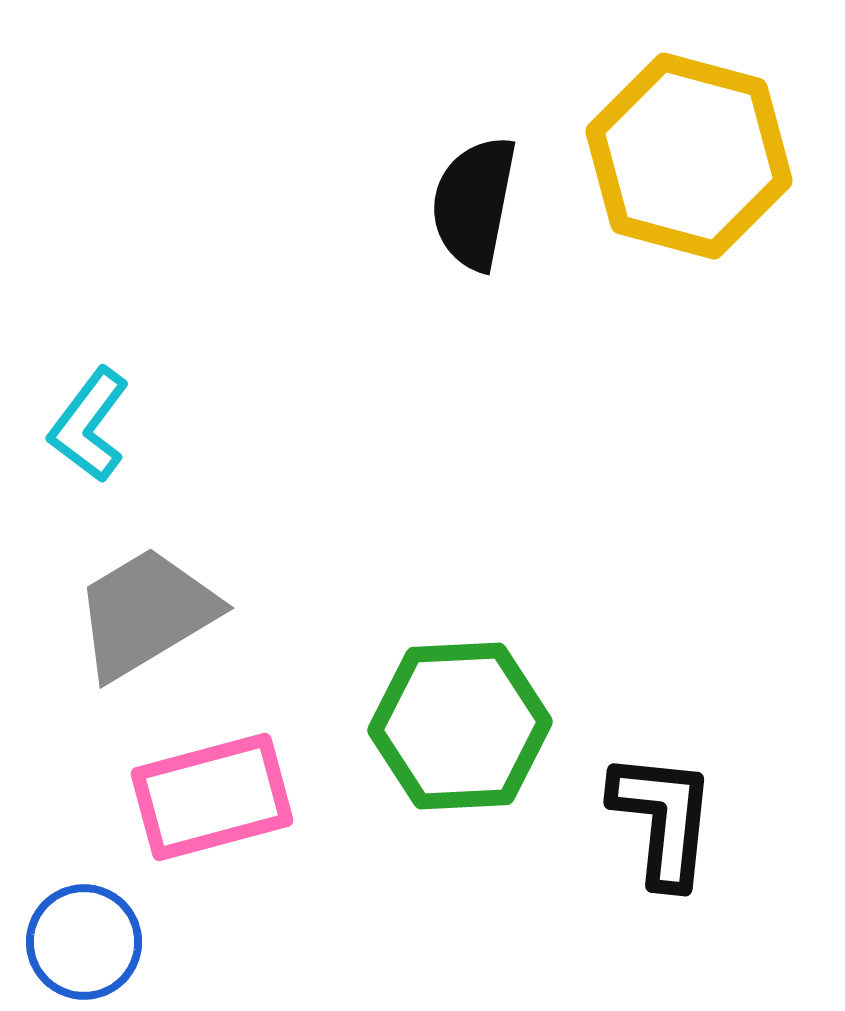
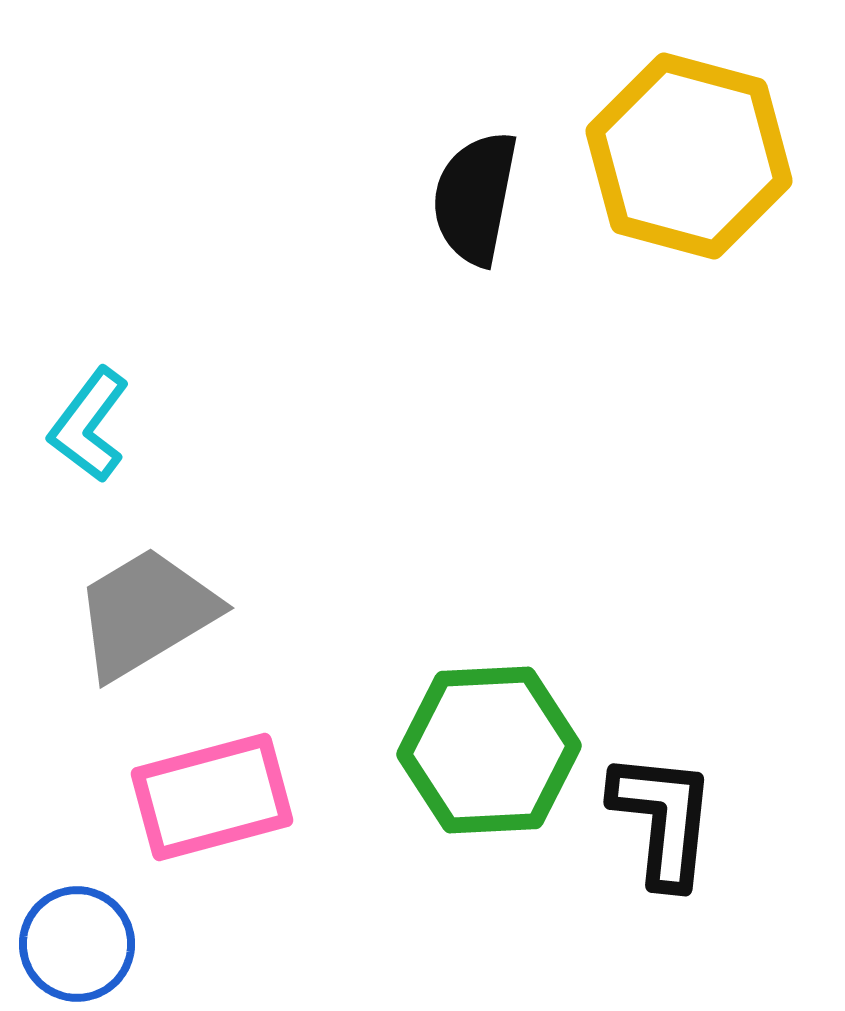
black semicircle: moved 1 px right, 5 px up
green hexagon: moved 29 px right, 24 px down
blue circle: moved 7 px left, 2 px down
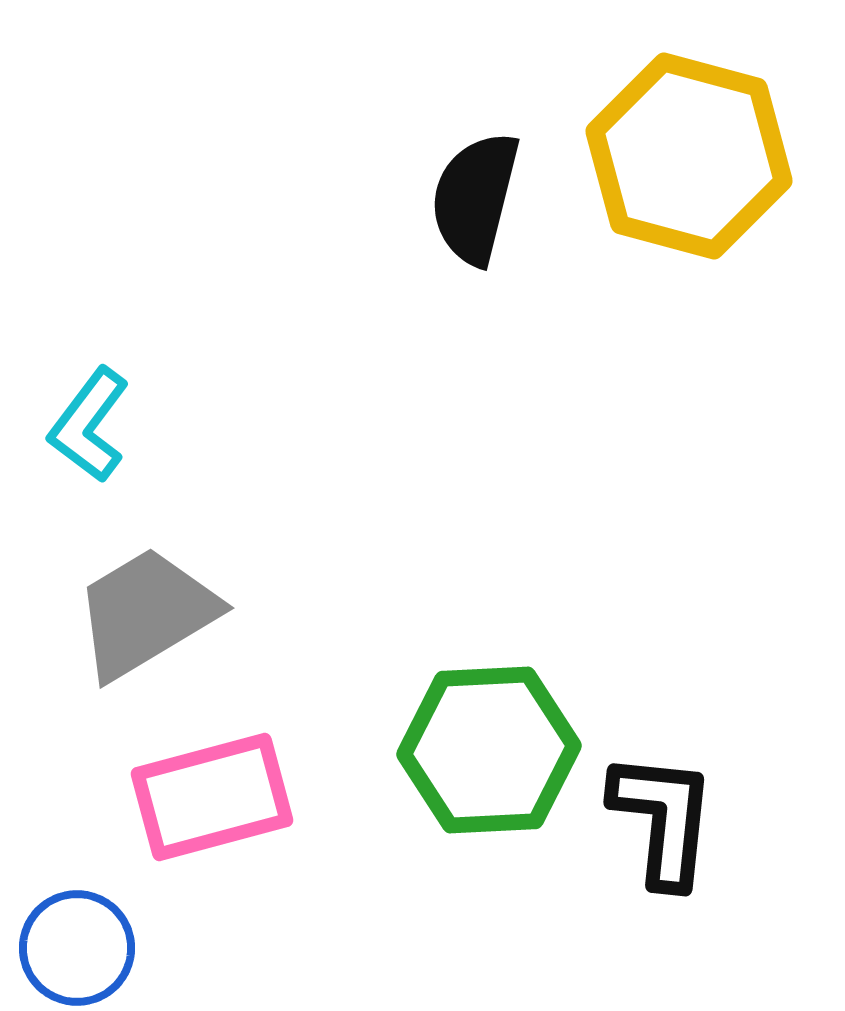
black semicircle: rotated 3 degrees clockwise
blue circle: moved 4 px down
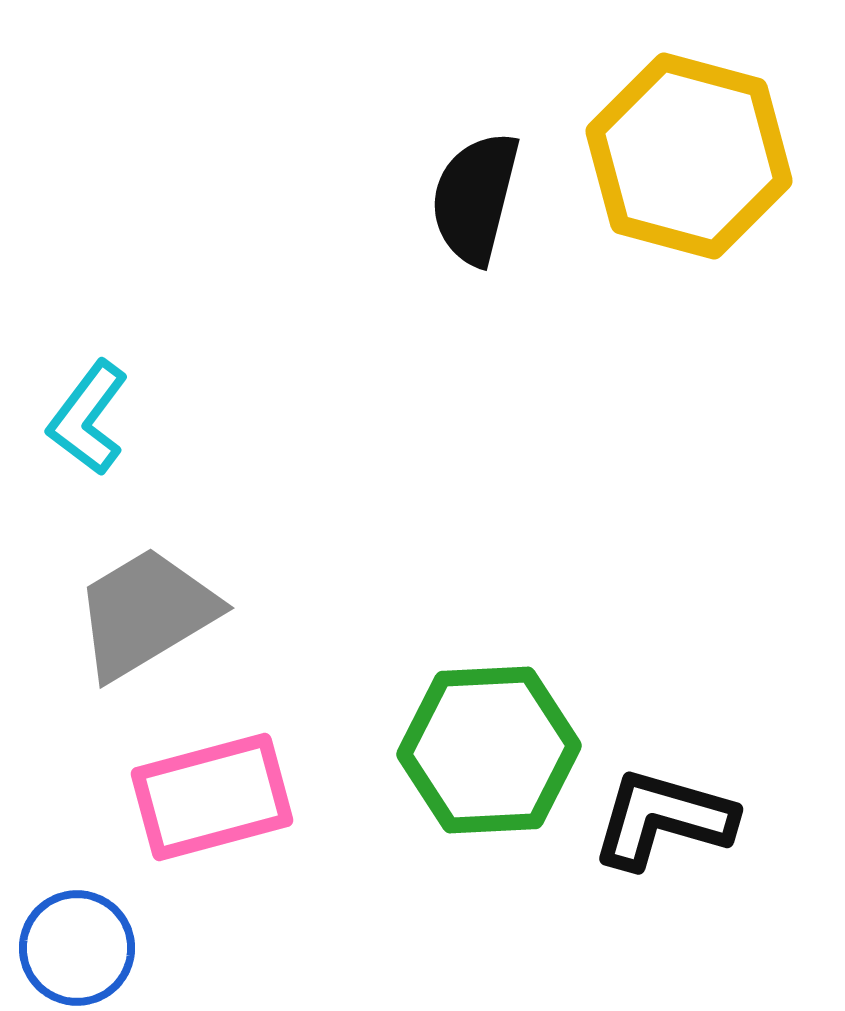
cyan L-shape: moved 1 px left, 7 px up
black L-shape: rotated 80 degrees counterclockwise
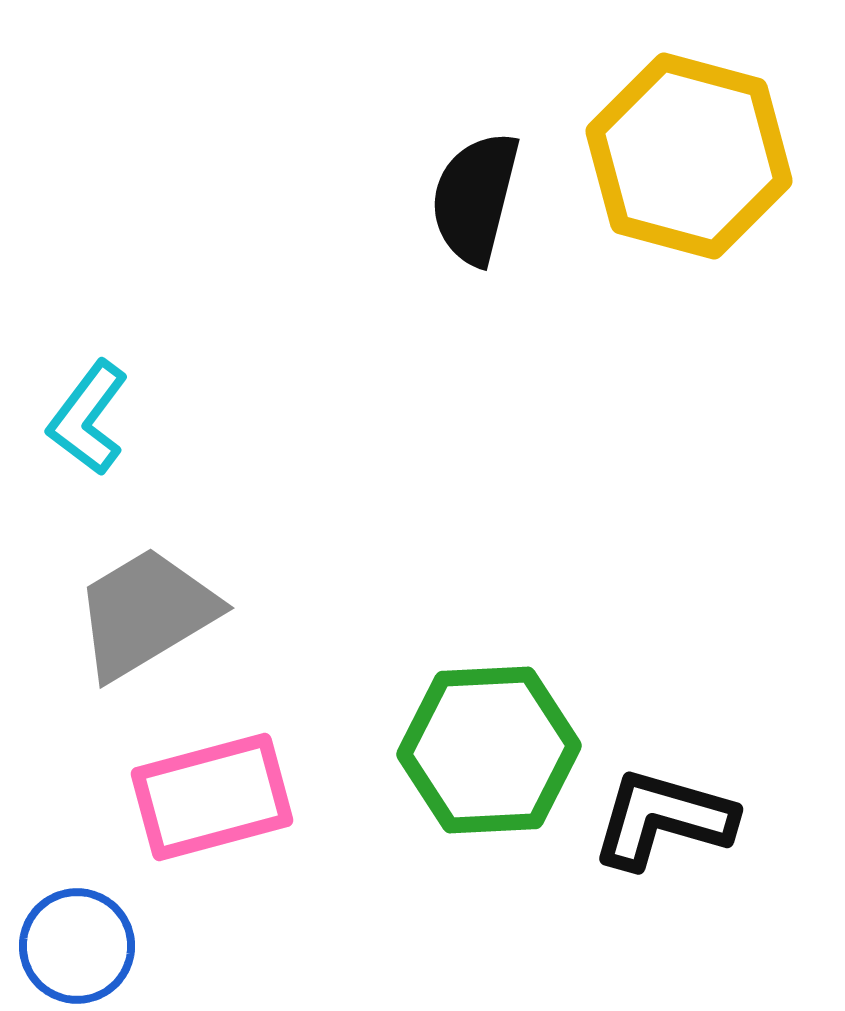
blue circle: moved 2 px up
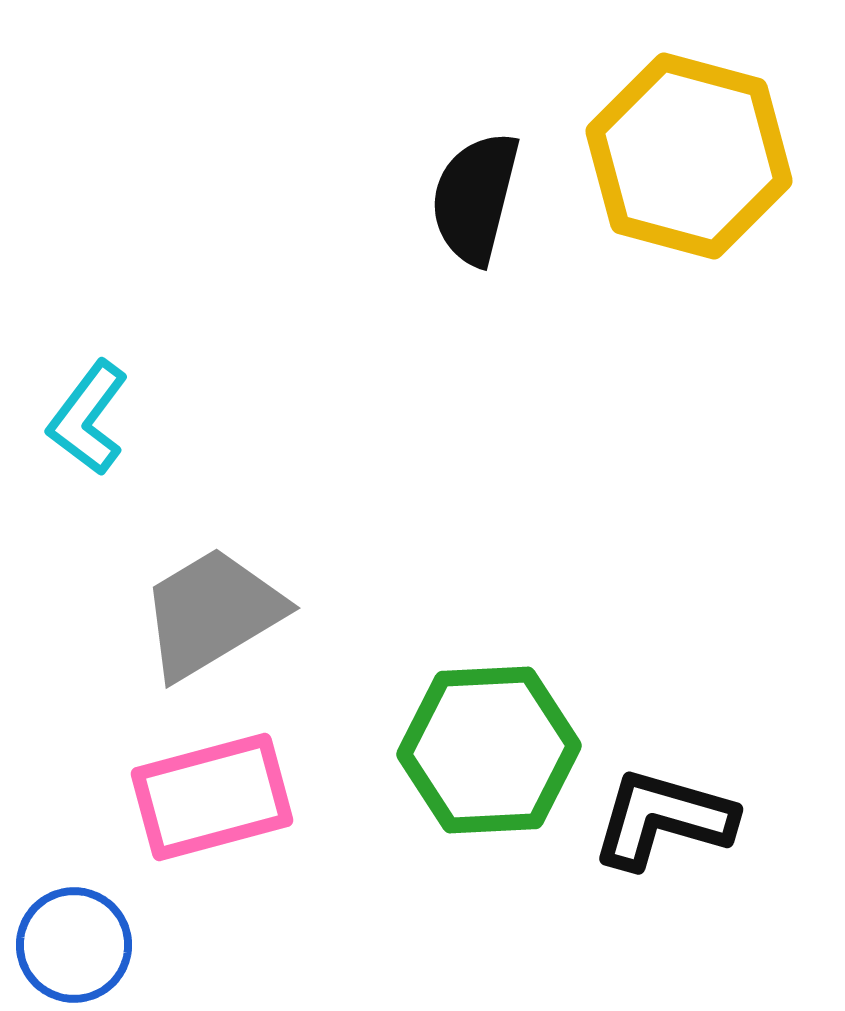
gray trapezoid: moved 66 px right
blue circle: moved 3 px left, 1 px up
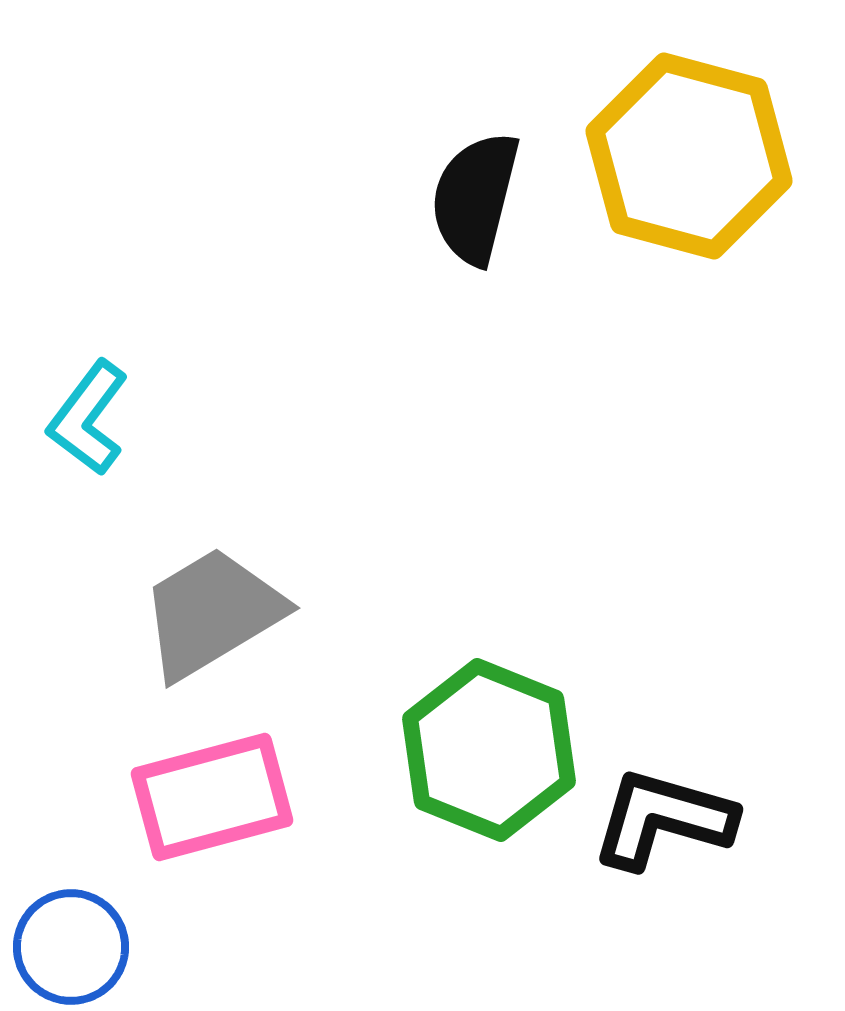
green hexagon: rotated 25 degrees clockwise
blue circle: moved 3 px left, 2 px down
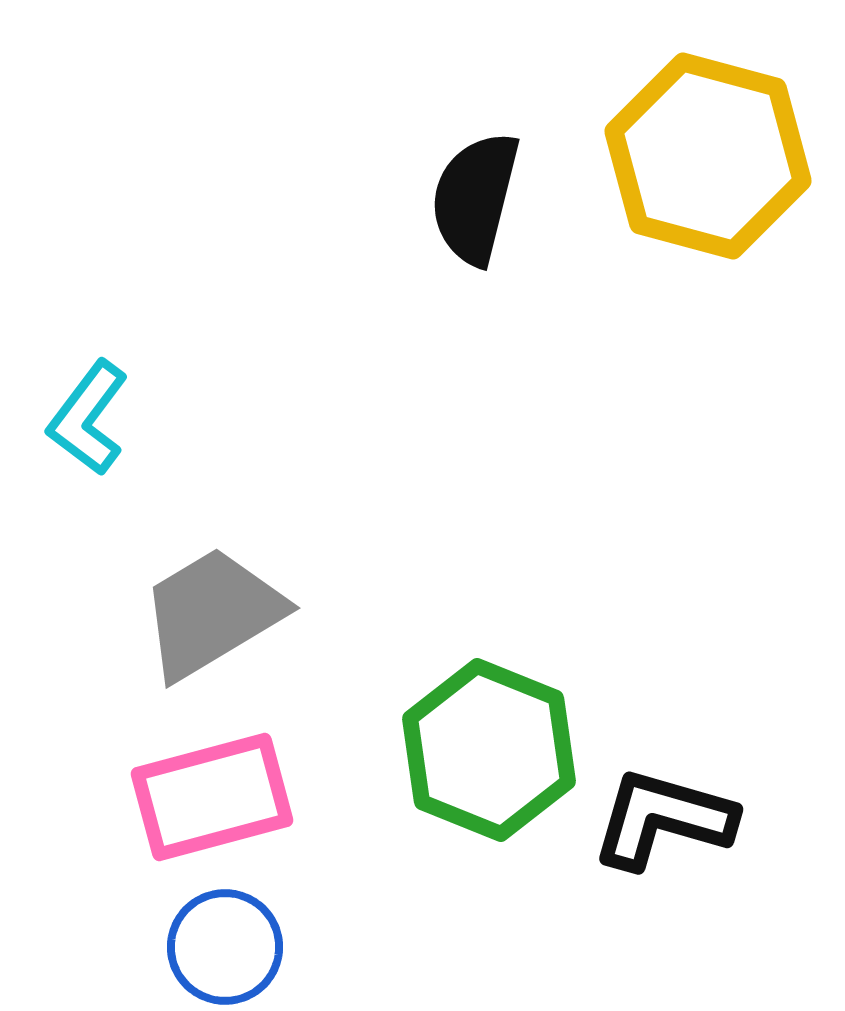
yellow hexagon: moved 19 px right
blue circle: moved 154 px right
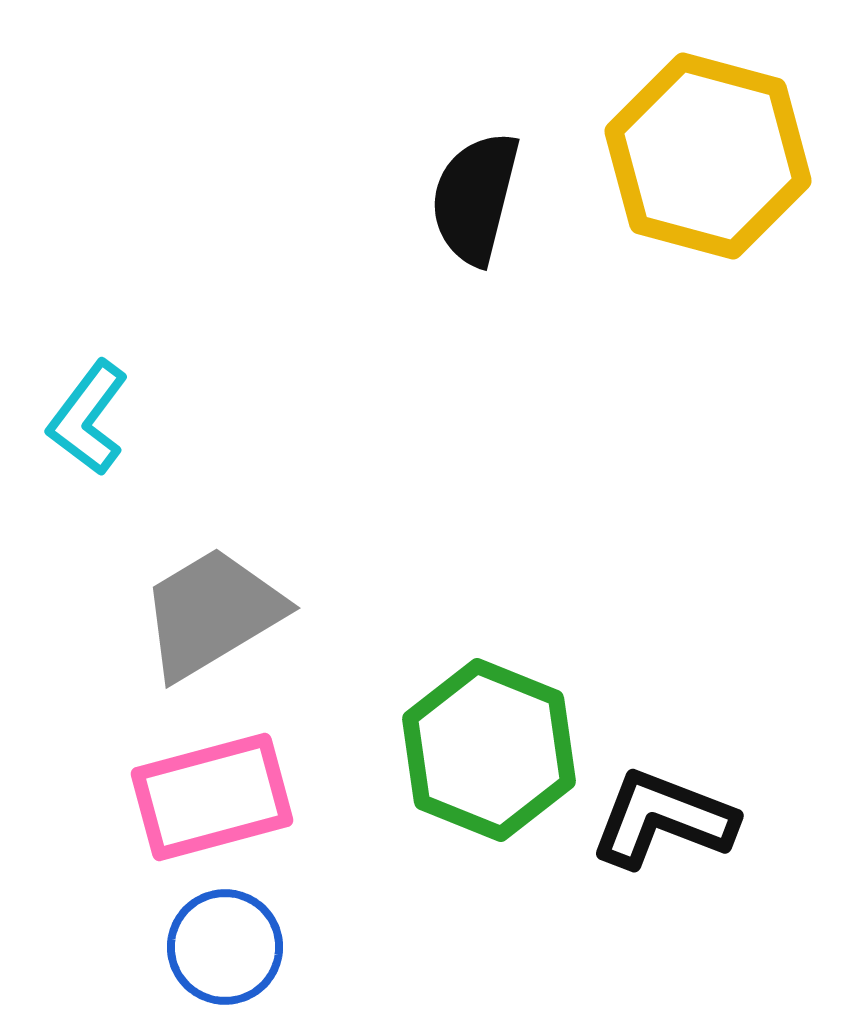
black L-shape: rotated 5 degrees clockwise
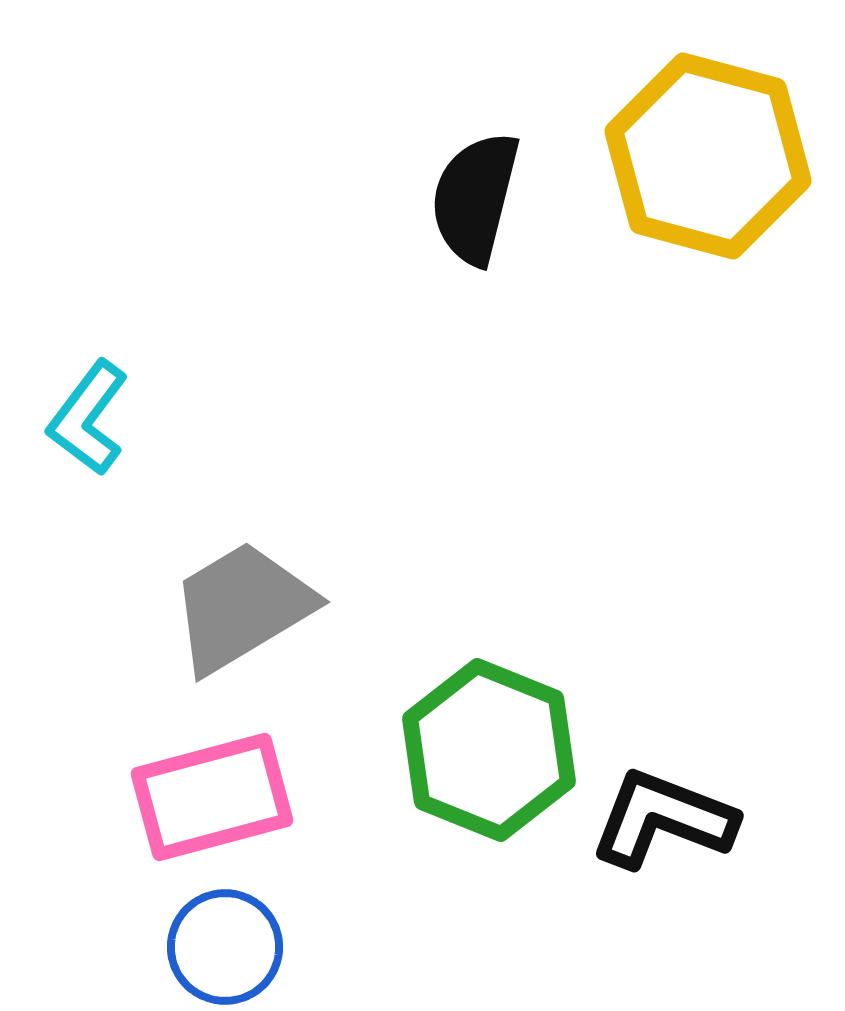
gray trapezoid: moved 30 px right, 6 px up
